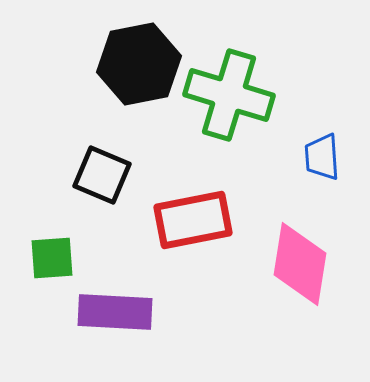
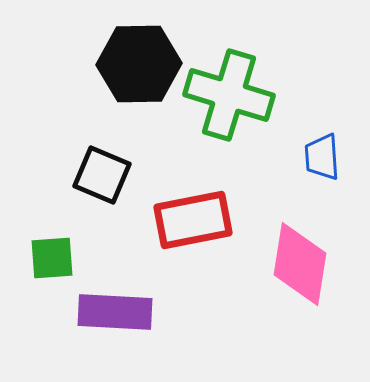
black hexagon: rotated 10 degrees clockwise
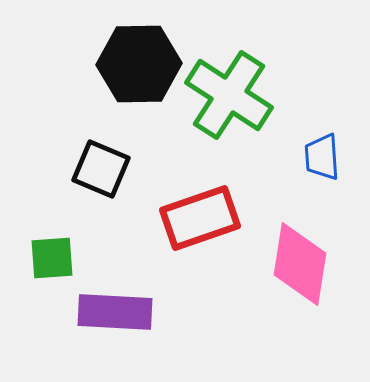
green cross: rotated 16 degrees clockwise
black square: moved 1 px left, 6 px up
red rectangle: moved 7 px right, 2 px up; rotated 8 degrees counterclockwise
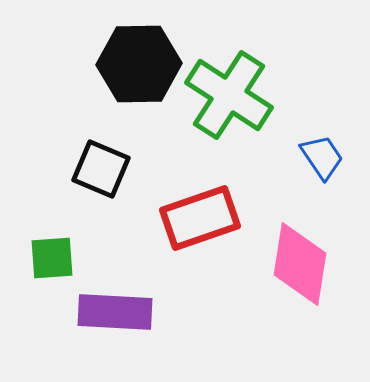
blue trapezoid: rotated 150 degrees clockwise
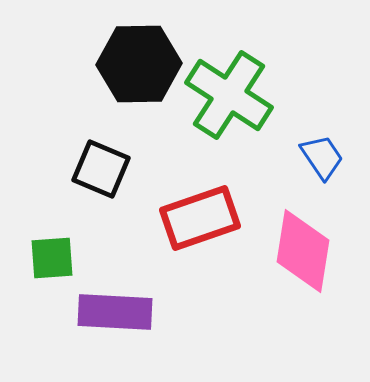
pink diamond: moved 3 px right, 13 px up
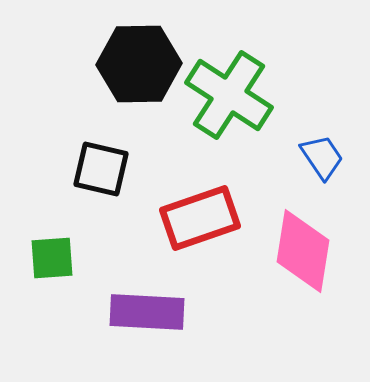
black square: rotated 10 degrees counterclockwise
purple rectangle: moved 32 px right
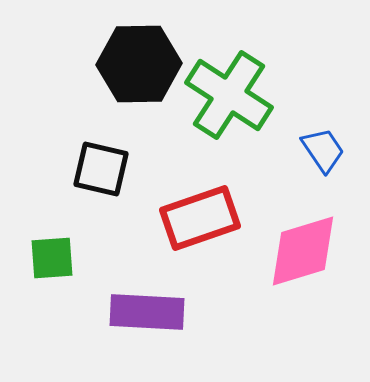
blue trapezoid: moved 1 px right, 7 px up
pink diamond: rotated 64 degrees clockwise
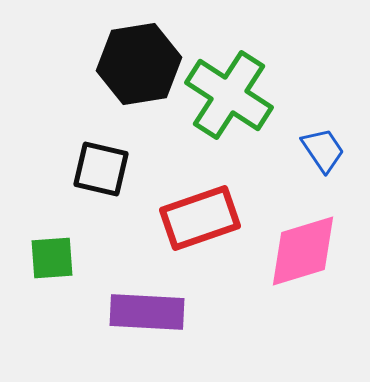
black hexagon: rotated 8 degrees counterclockwise
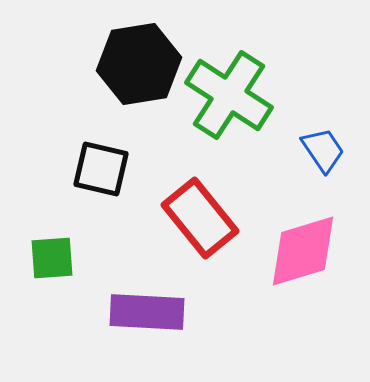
red rectangle: rotated 70 degrees clockwise
